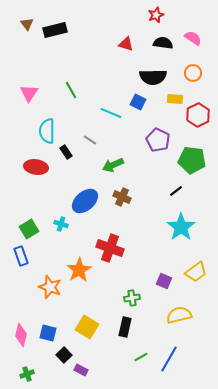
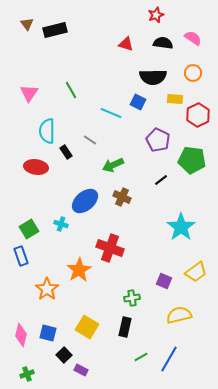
black line at (176, 191): moved 15 px left, 11 px up
orange star at (50, 287): moved 3 px left, 2 px down; rotated 15 degrees clockwise
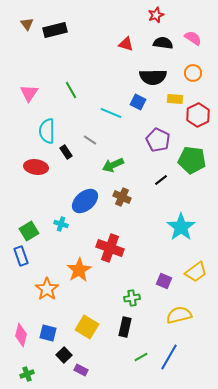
green square at (29, 229): moved 2 px down
blue line at (169, 359): moved 2 px up
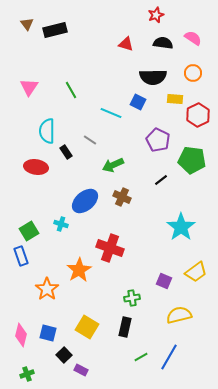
pink triangle at (29, 93): moved 6 px up
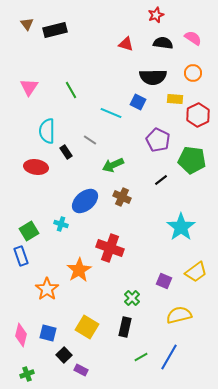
green cross at (132, 298): rotated 35 degrees counterclockwise
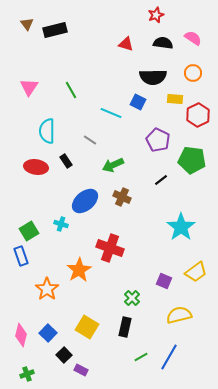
black rectangle at (66, 152): moved 9 px down
blue square at (48, 333): rotated 30 degrees clockwise
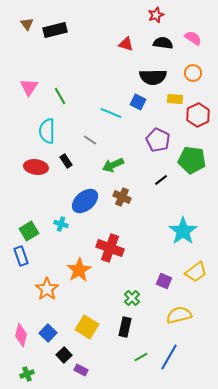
green line at (71, 90): moved 11 px left, 6 px down
cyan star at (181, 227): moved 2 px right, 4 px down
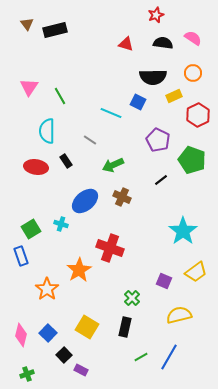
yellow rectangle at (175, 99): moved 1 px left, 3 px up; rotated 28 degrees counterclockwise
green pentagon at (192, 160): rotated 12 degrees clockwise
green square at (29, 231): moved 2 px right, 2 px up
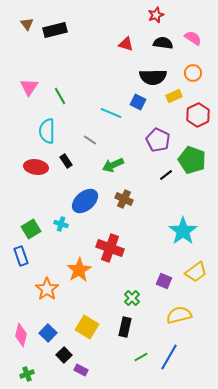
black line at (161, 180): moved 5 px right, 5 px up
brown cross at (122, 197): moved 2 px right, 2 px down
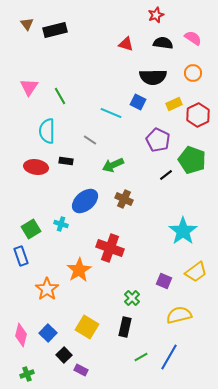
yellow rectangle at (174, 96): moved 8 px down
black rectangle at (66, 161): rotated 48 degrees counterclockwise
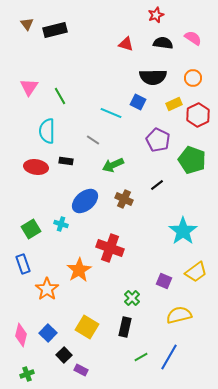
orange circle at (193, 73): moved 5 px down
gray line at (90, 140): moved 3 px right
black line at (166, 175): moved 9 px left, 10 px down
blue rectangle at (21, 256): moved 2 px right, 8 px down
